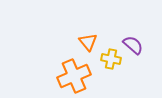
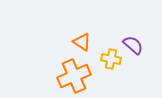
orange triangle: moved 6 px left; rotated 18 degrees counterclockwise
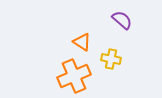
purple semicircle: moved 11 px left, 25 px up
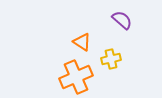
yellow cross: rotated 24 degrees counterclockwise
orange cross: moved 2 px right, 1 px down
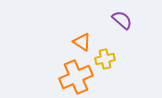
yellow cross: moved 6 px left
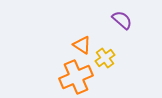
orange triangle: moved 3 px down
yellow cross: moved 1 px up; rotated 24 degrees counterclockwise
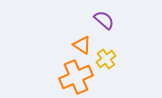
purple semicircle: moved 18 px left
yellow cross: moved 1 px right, 1 px down
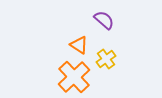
orange triangle: moved 3 px left
orange cross: moved 2 px left; rotated 20 degrees counterclockwise
